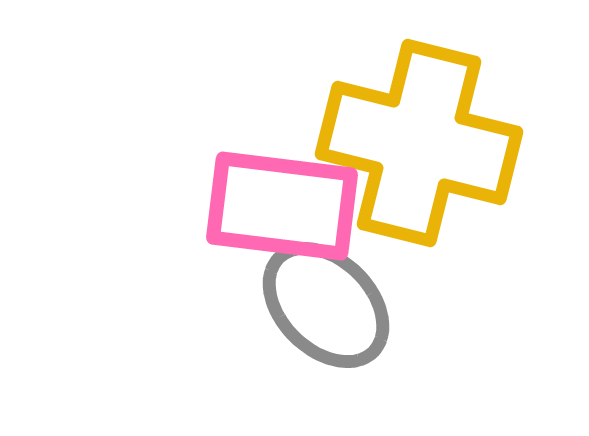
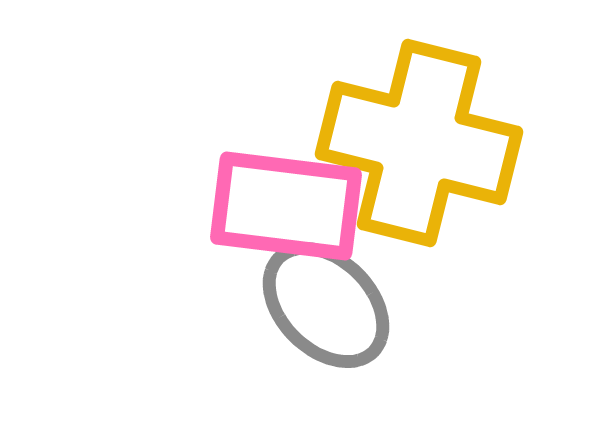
pink rectangle: moved 4 px right
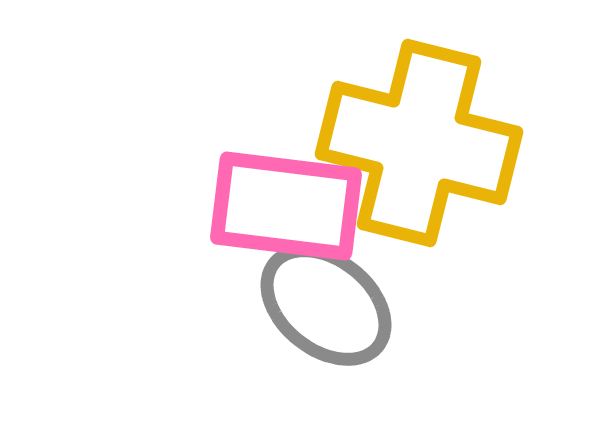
gray ellipse: rotated 6 degrees counterclockwise
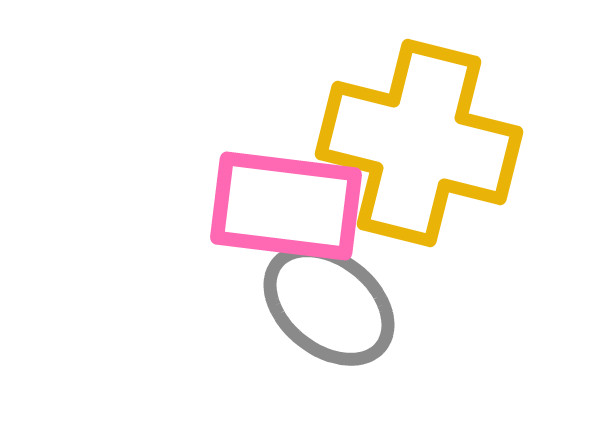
gray ellipse: moved 3 px right
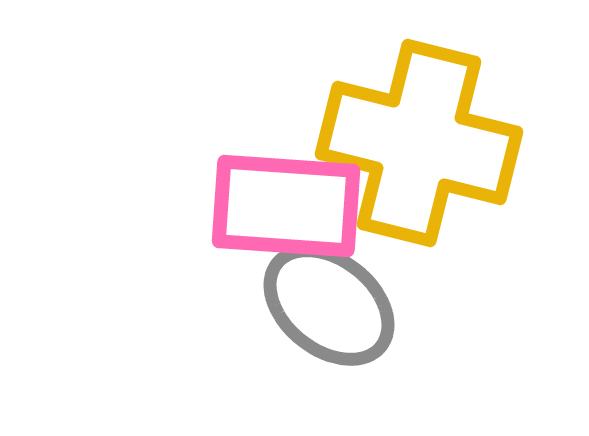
pink rectangle: rotated 3 degrees counterclockwise
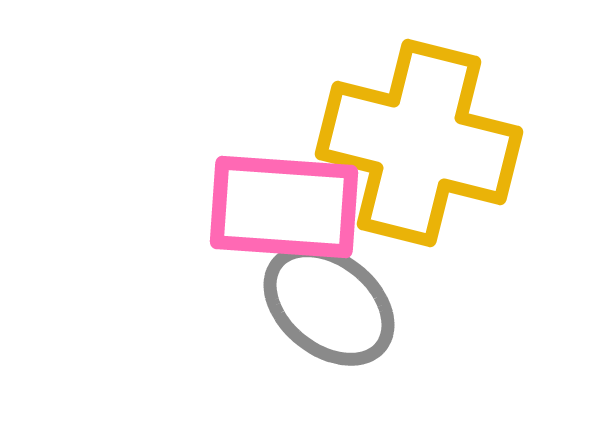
pink rectangle: moved 2 px left, 1 px down
